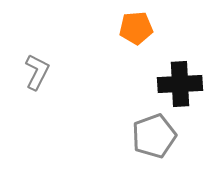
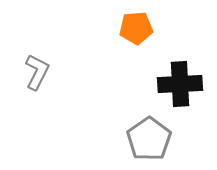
gray pentagon: moved 5 px left, 3 px down; rotated 15 degrees counterclockwise
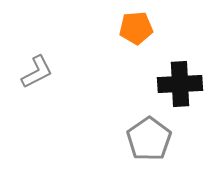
gray L-shape: rotated 36 degrees clockwise
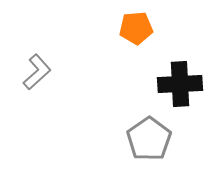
gray L-shape: rotated 15 degrees counterclockwise
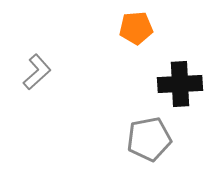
gray pentagon: rotated 24 degrees clockwise
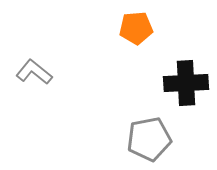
gray L-shape: moved 3 px left; rotated 99 degrees counterclockwise
black cross: moved 6 px right, 1 px up
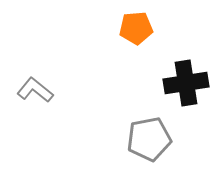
gray L-shape: moved 1 px right, 18 px down
black cross: rotated 6 degrees counterclockwise
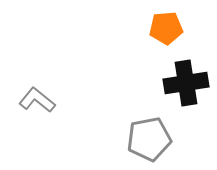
orange pentagon: moved 30 px right
gray L-shape: moved 2 px right, 10 px down
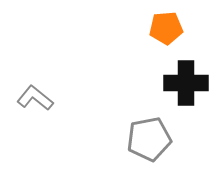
black cross: rotated 9 degrees clockwise
gray L-shape: moved 2 px left, 2 px up
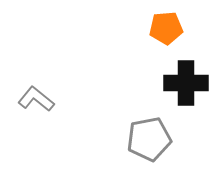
gray L-shape: moved 1 px right, 1 px down
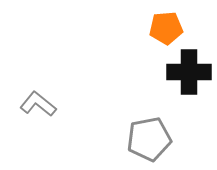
black cross: moved 3 px right, 11 px up
gray L-shape: moved 2 px right, 5 px down
